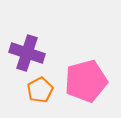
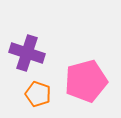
orange pentagon: moved 2 px left, 4 px down; rotated 25 degrees counterclockwise
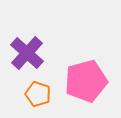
purple cross: rotated 24 degrees clockwise
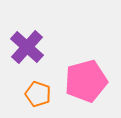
purple cross: moved 6 px up
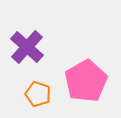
pink pentagon: rotated 15 degrees counterclockwise
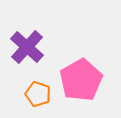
pink pentagon: moved 5 px left, 1 px up
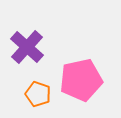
pink pentagon: rotated 18 degrees clockwise
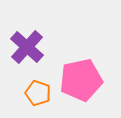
orange pentagon: moved 1 px up
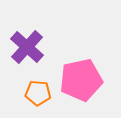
orange pentagon: rotated 15 degrees counterclockwise
